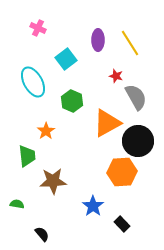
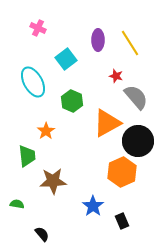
gray semicircle: rotated 12 degrees counterclockwise
orange hexagon: rotated 20 degrees counterclockwise
black rectangle: moved 3 px up; rotated 21 degrees clockwise
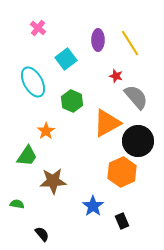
pink cross: rotated 14 degrees clockwise
green trapezoid: rotated 40 degrees clockwise
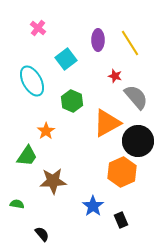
red star: moved 1 px left
cyan ellipse: moved 1 px left, 1 px up
black rectangle: moved 1 px left, 1 px up
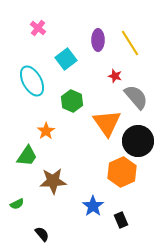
orange triangle: rotated 36 degrees counterclockwise
green semicircle: rotated 144 degrees clockwise
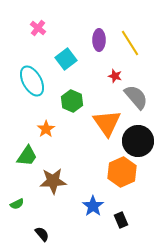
purple ellipse: moved 1 px right
orange star: moved 2 px up
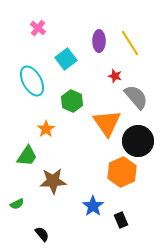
purple ellipse: moved 1 px down
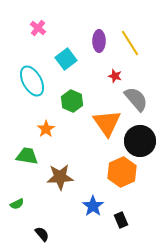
gray semicircle: moved 2 px down
black circle: moved 2 px right
green trapezoid: rotated 115 degrees counterclockwise
brown star: moved 7 px right, 4 px up
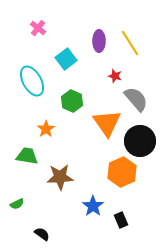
black semicircle: rotated 14 degrees counterclockwise
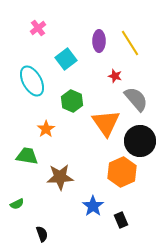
pink cross: rotated 14 degrees clockwise
orange triangle: moved 1 px left
black semicircle: rotated 35 degrees clockwise
